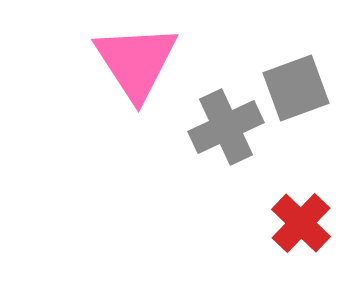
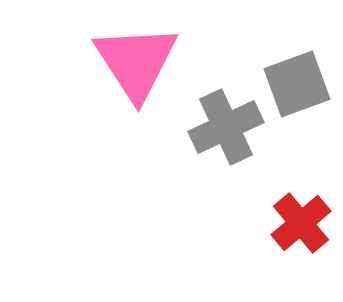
gray square: moved 1 px right, 4 px up
red cross: rotated 6 degrees clockwise
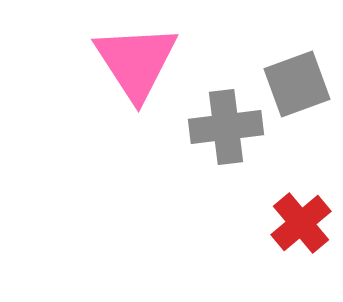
gray cross: rotated 18 degrees clockwise
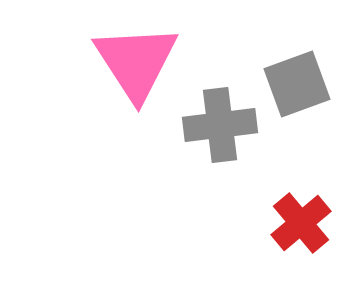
gray cross: moved 6 px left, 2 px up
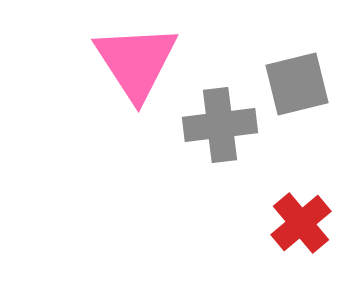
gray square: rotated 6 degrees clockwise
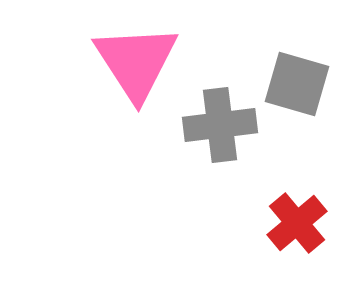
gray square: rotated 30 degrees clockwise
red cross: moved 4 px left
